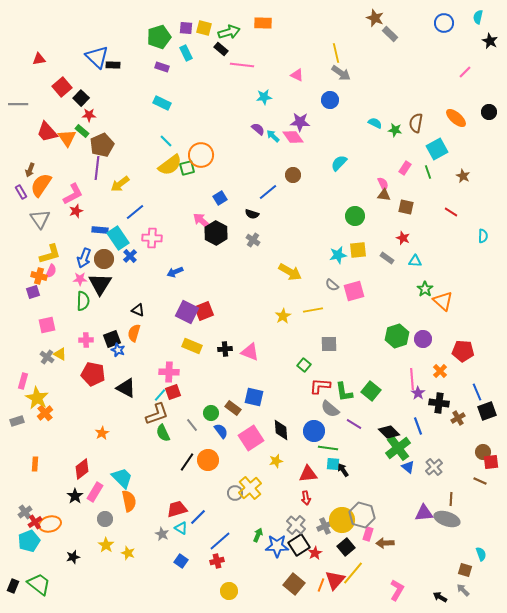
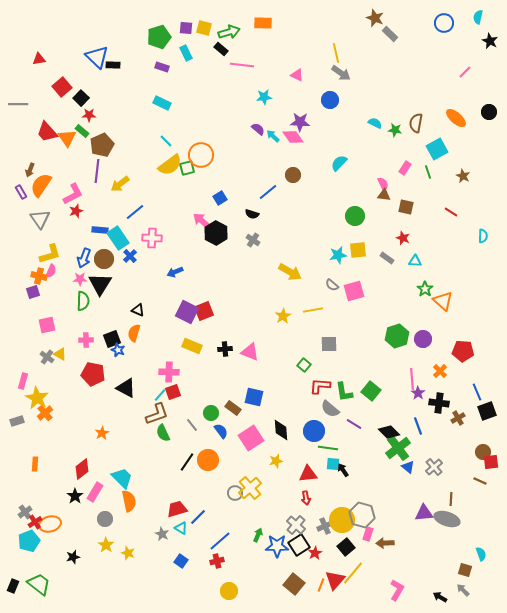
purple line at (97, 168): moved 3 px down
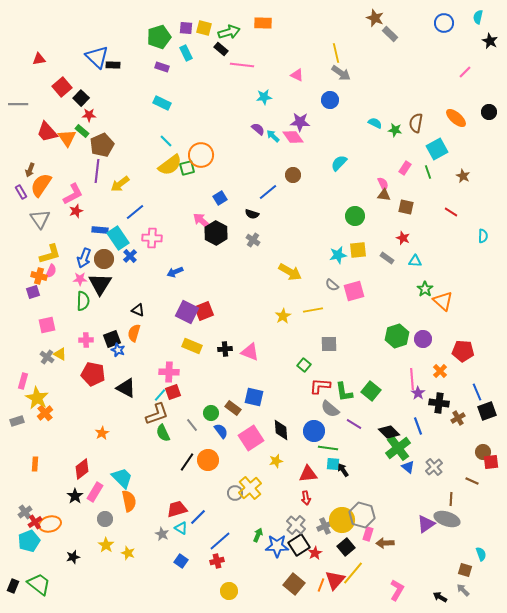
brown line at (480, 481): moved 8 px left
purple triangle at (424, 513): moved 2 px right, 11 px down; rotated 30 degrees counterclockwise
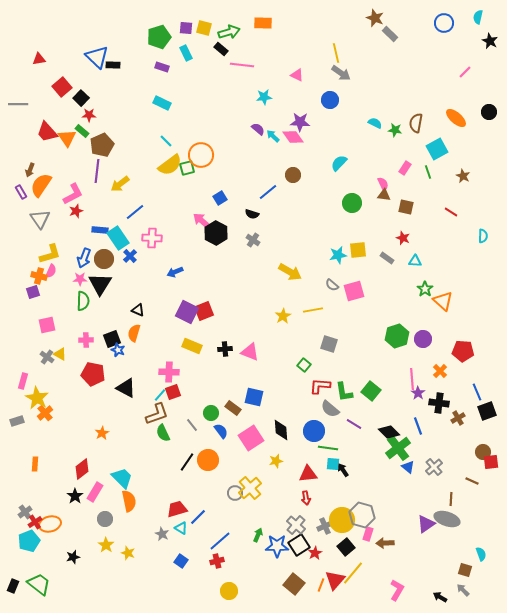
green circle at (355, 216): moved 3 px left, 13 px up
gray square at (329, 344): rotated 18 degrees clockwise
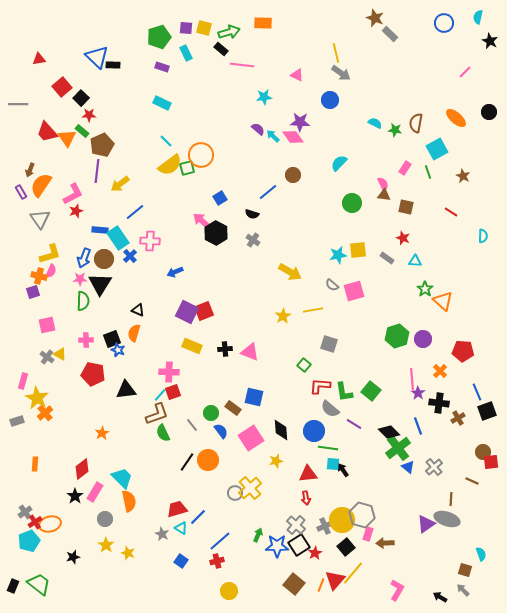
pink cross at (152, 238): moved 2 px left, 3 px down
black triangle at (126, 388): moved 2 px down; rotated 35 degrees counterclockwise
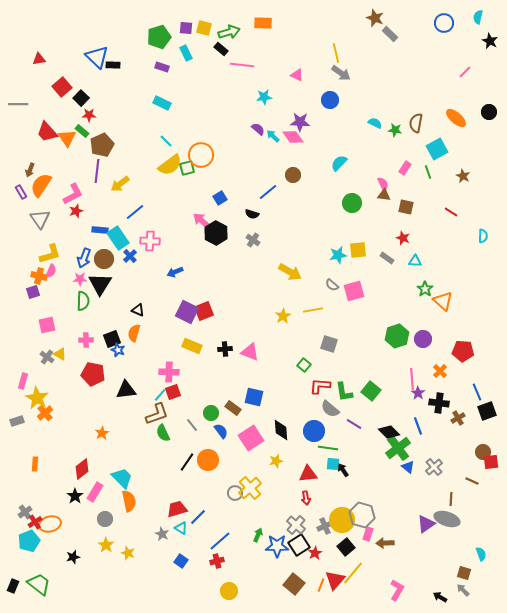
brown square at (465, 570): moved 1 px left, 3 px down
